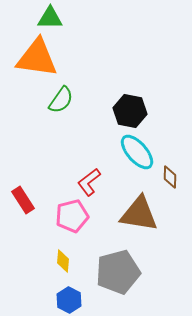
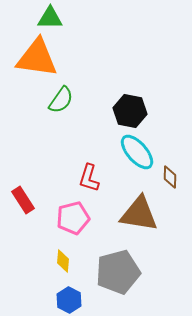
red L-shape: moved 4 px up; rotated 36 degrees counterclockwise
pink pentagon: moved 1 px right, 2 px down
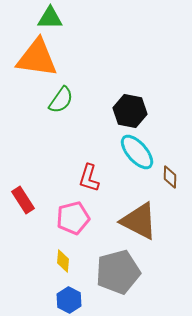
brown triangle: moved 7 px down; rotated 18 degrees clockwise
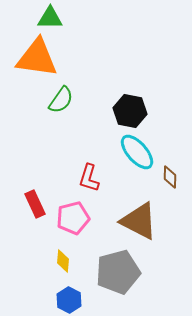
red rectangle: moved 12 px right, 4 px down; rotated 8 degrees clockwise
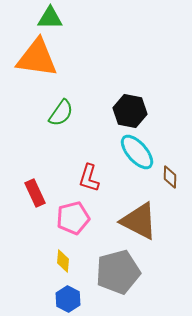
green semicircle: moved 13 px down
red rectangle: moved 11 px up
blue hexagon: moved 1 px left, 1 px up
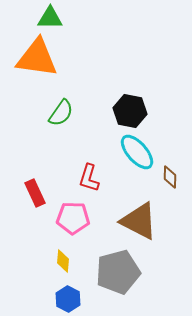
pink pentagon: rotated 16 degrees clockwise
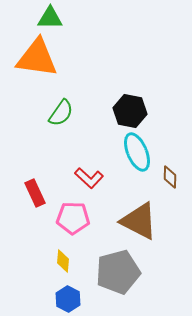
cyan ellipse: rotated 18 degrees clockwise
red L-shape: rotated 64 degrees counterclockwise
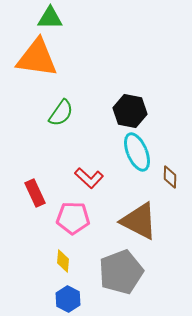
gray pentagon: moved 3 px right; rotated 6 degrees counterclockwise
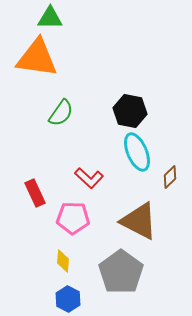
brown diamond: rotated 45 degrees clockwise
gray pentagon: rotated 15 degrees counterclockwise
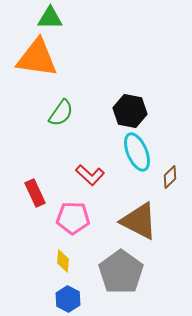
red L-shape: moved 1 px right, 3 px up
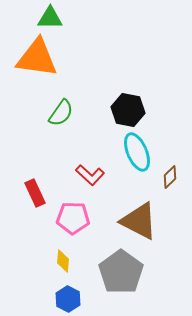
black hexagon: moved 2 px left, 1 px up
